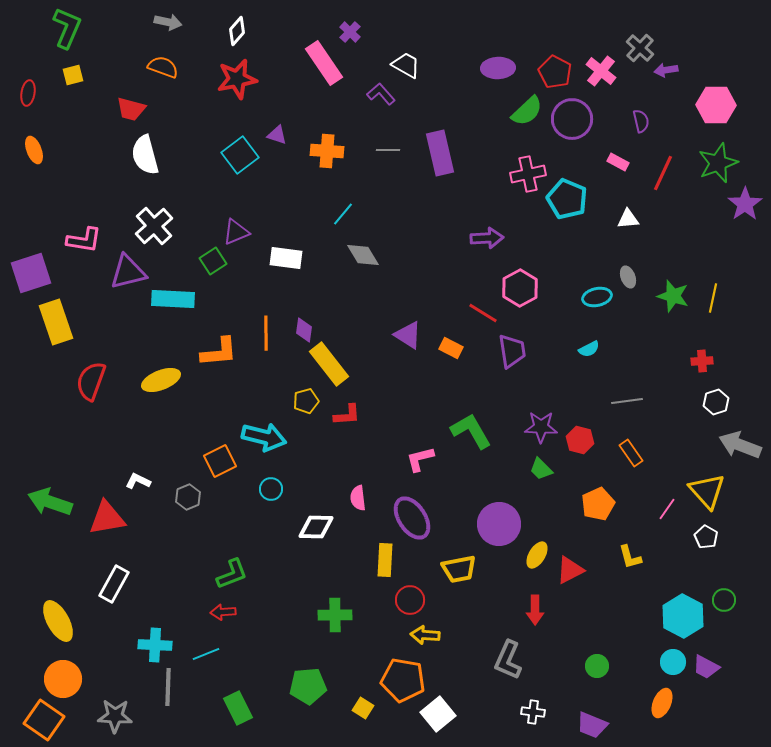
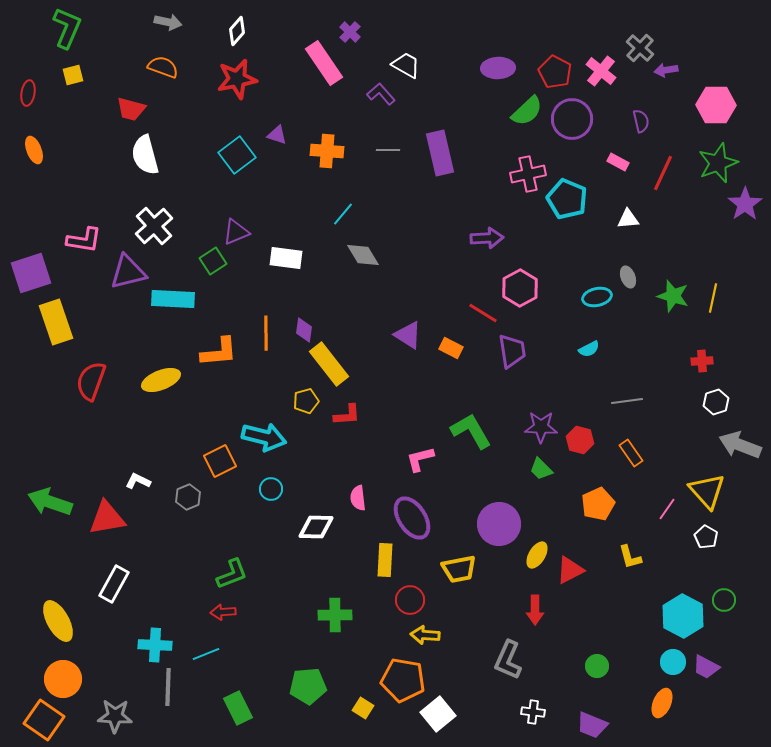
cyan square at (240, 155): moved 3 px left
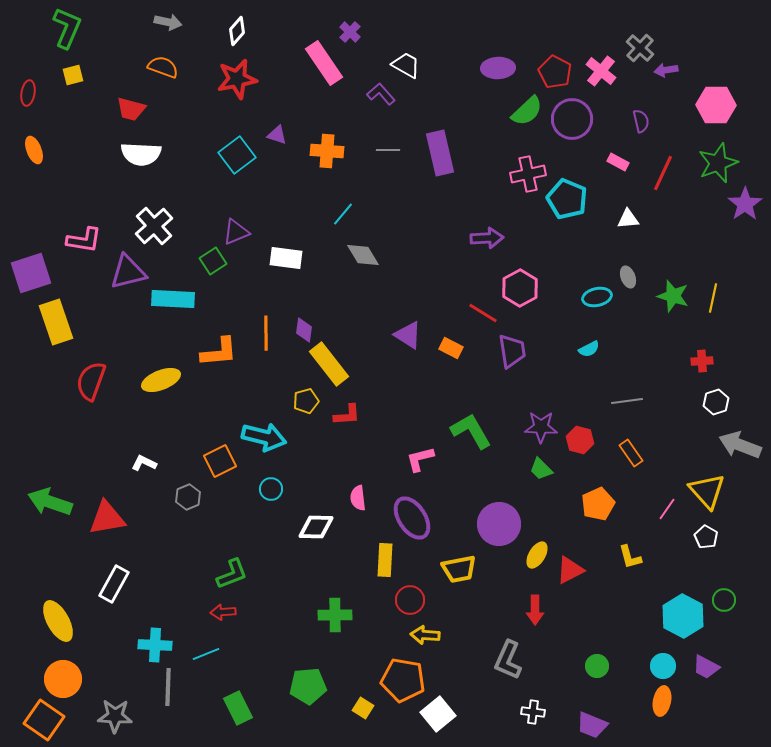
white semicircle at (145, 155): moved 4 px left, 1 px up; rotated 72 degrees counterclockwise
white L-shape at (138, 481): moved 6 px right, 18 px up
cyan circle at (673, 662): moved 10 px left, 4 px down
orange ellipse at (662, 703): moved 2 px up; rotated 12 degrees counterclockwise
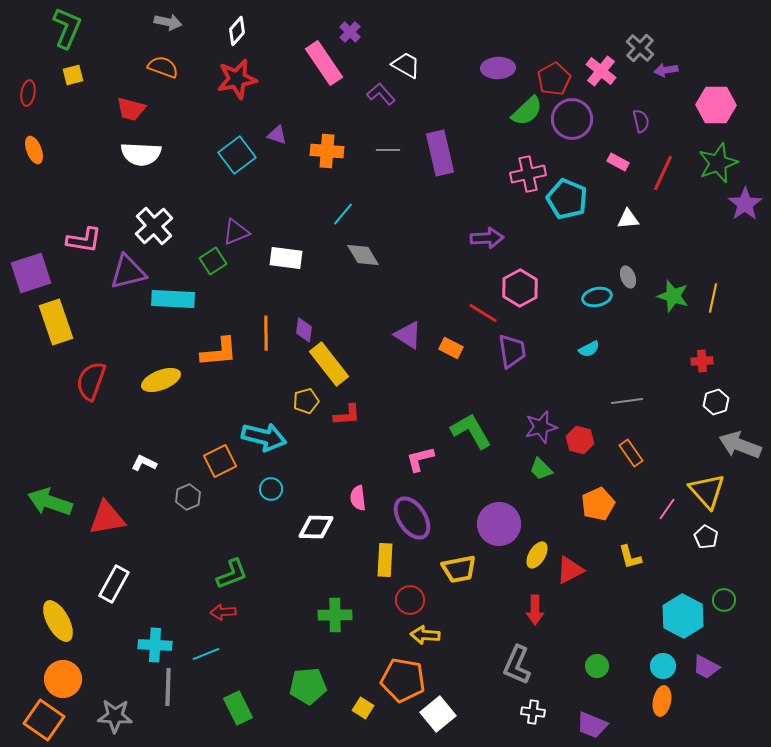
red pentagon at (555, 72): moved 1 px left, 7 px down; rotated 16 degrees clockwise
purple star at (541, 427): rotated 16 degrees counterclockwise
gray L-shape at (508, 660): moved 9 px right, 5 px down
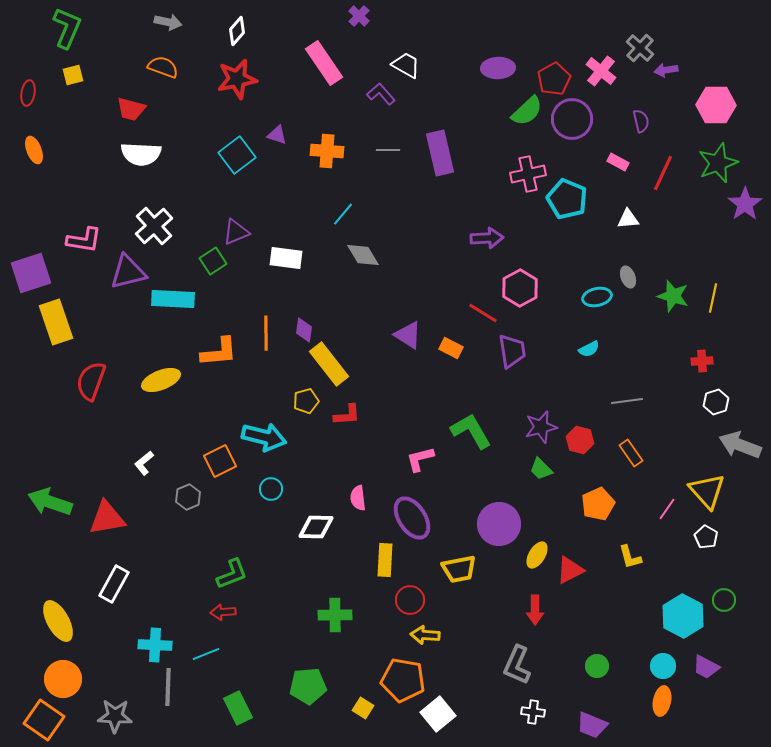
purple cross at (350, 32): moved 9 px right, 16 px up
white L-shape at (144, 463): rotated 65 degrees counterclockwise
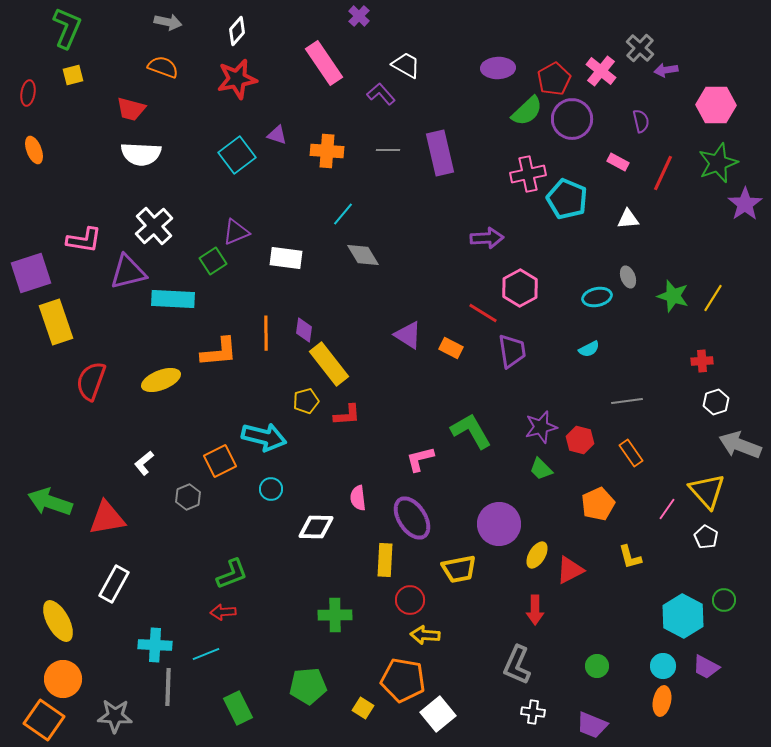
yellow line at (713, 298): rotated 20 degrees clockwise
